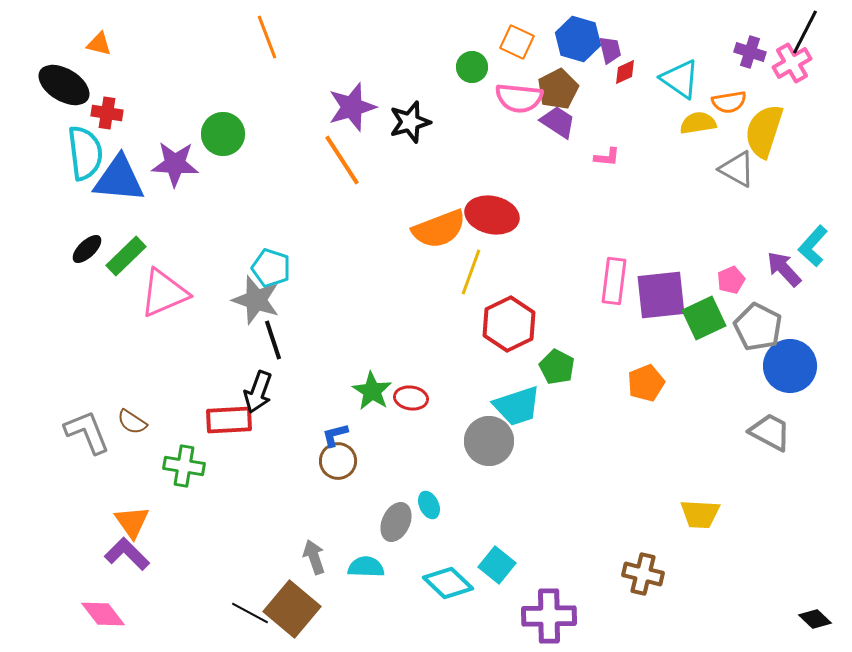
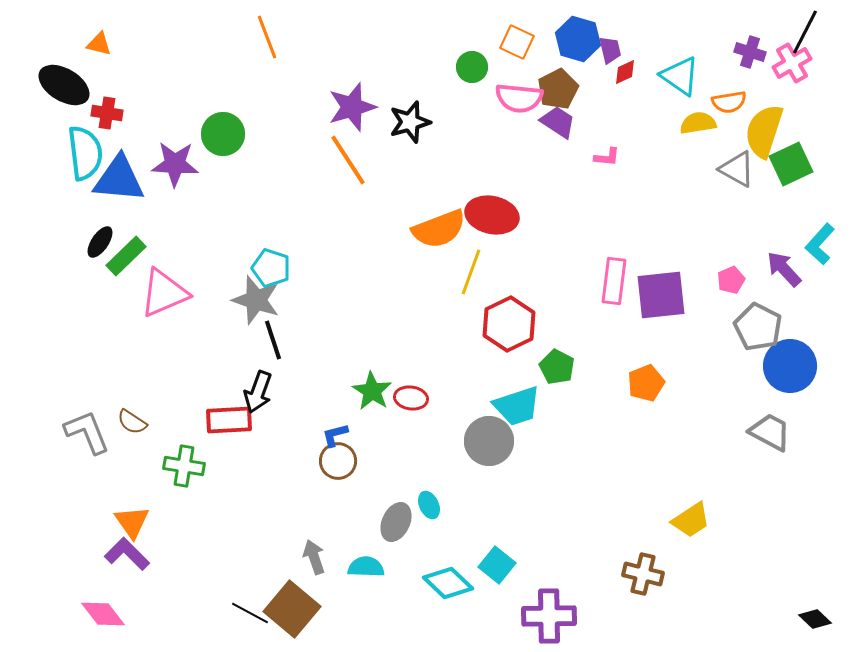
cyan triangle at (680, 79): moved 3 px up
orange line at (342, 160): moved 6 px right
cyan L-shape at (813, 246): moved 7 px right, 2 px up
black ellipse at (87, 249): moved 13 px right, 7 px up; rotated 12 degrees counterclockwise
green square at (704, 318): moved 87 px right, 154 px up
yellow trapezoid at (700, 514): moved 9 px left, 6 px down; rotated 36 degrees counterclockwise
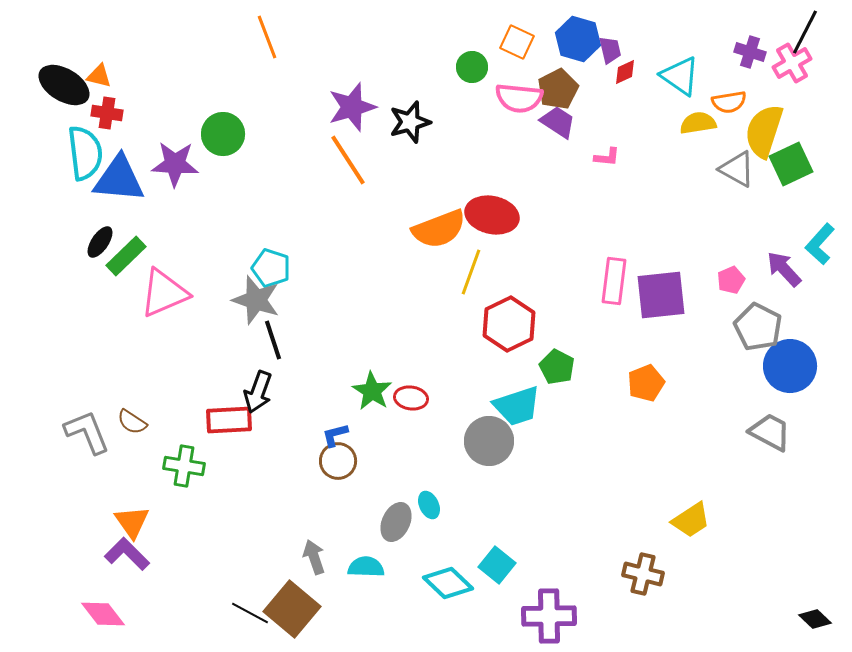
orange triangle at (99, 44): moved 32 px down
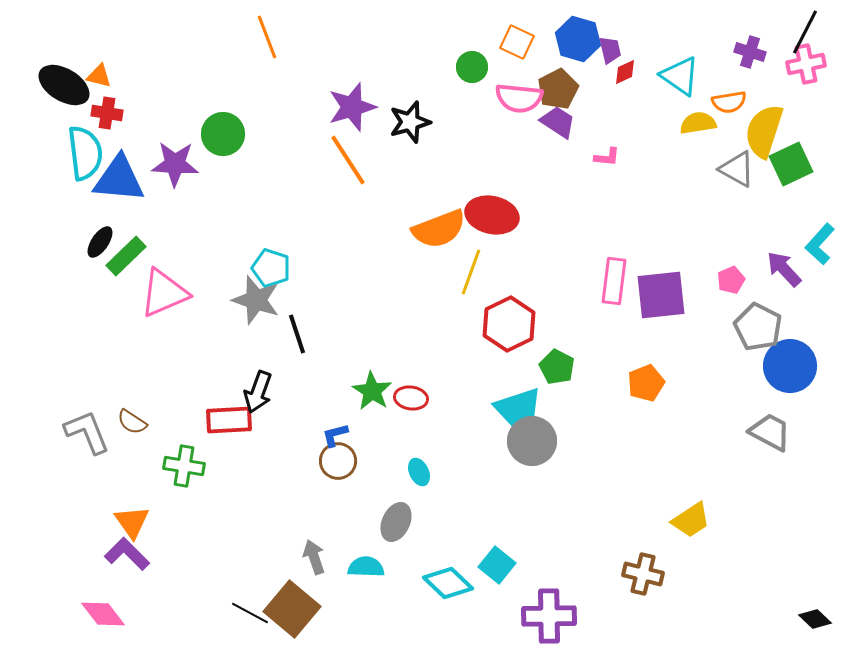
pink cross at (792, 63): moved 14 px right, 1 px down; rotated 18 degrees clockwise
black line at (273, 340): moved 24 px right, 6 px up
cyan trapezoid at (517, 406): moved 1 px right, 2 px down
gray circle at (489, 441): moved 43 px right
cyan ellipse at (429, 505): moved 10 px left, 33 px up
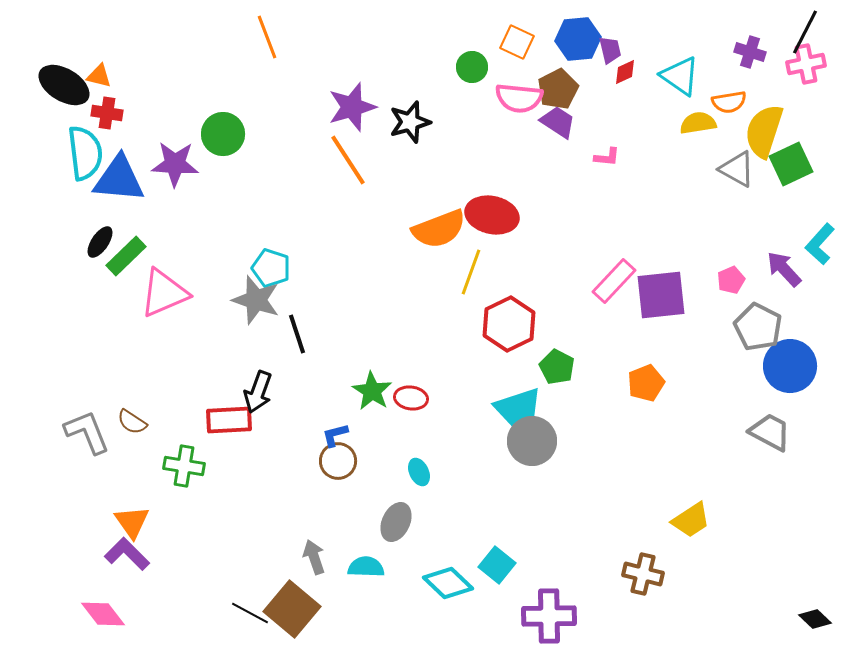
blue hexagon at (578, 39): rotated 21 degrees counterclockwise
pink rectangle at (614, 281): rotated 36 degrees clockwise
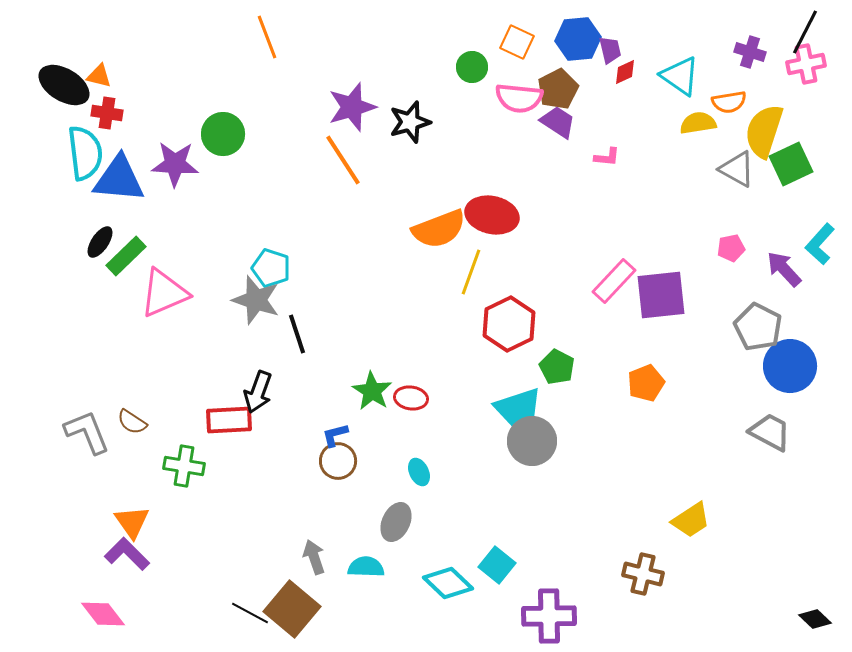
orange line at (348, 160): moved 5 px left
pink pentagon at (731, 280): moved 32 px up; rotated 12 degrees clockwise
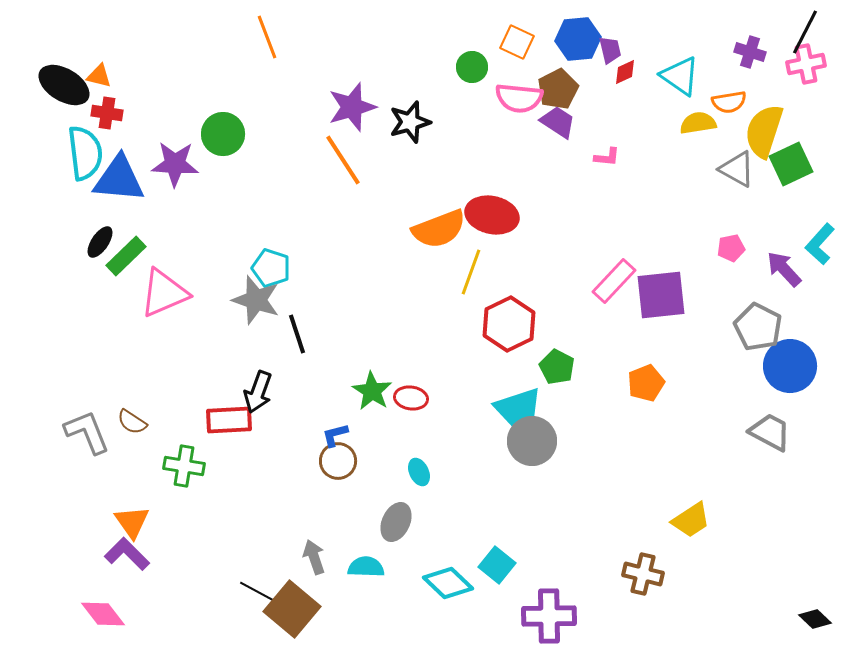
black line at (250, 613): moved 8 px right, 21 px up
